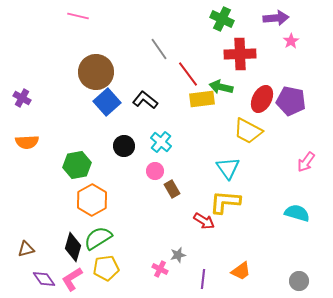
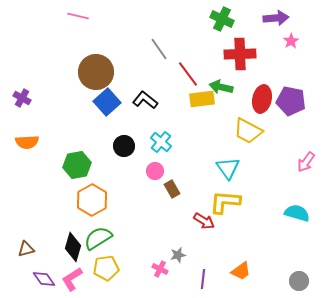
red ellipse: rotated 16 degrees counterclockwise
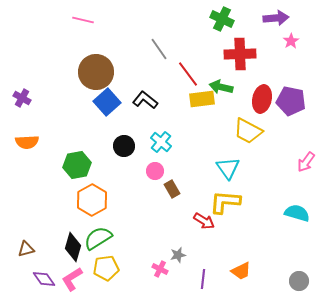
pink line: moved 5 px right, 4 px down
orange trapezoid: rotated 10 degrees clockwise
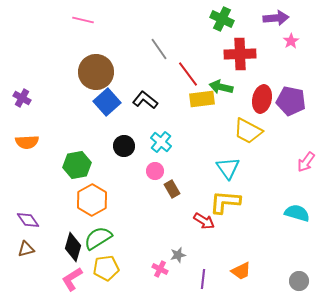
purple diamond: moved 16 px left, 59 px up
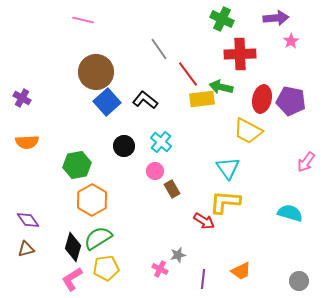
cyan semicircle: moved 7 px left
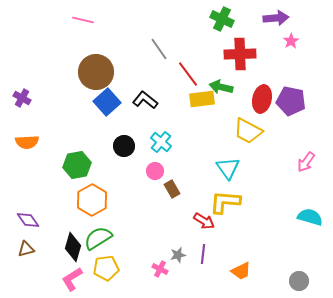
cyan semicircle: moved 20 px right, 4 px down
purple line: moved 25 px up
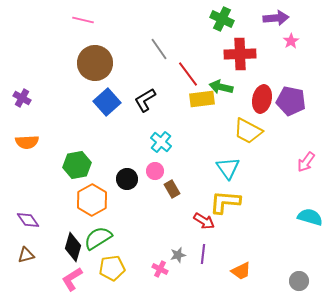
brown circle: moved 1 px left, 9 px up
black L-shape: rotated 70 degrees counterclockwise
black circle: moved 3 px right, 33 px down
brown triangle: moved 6 px down
yellow pentagon: moved 6 px right
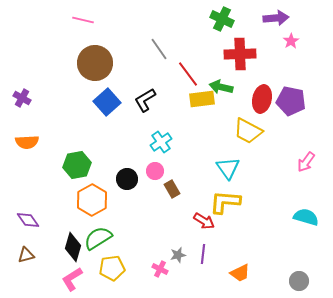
cyan cross: rotated 15 degrees clockwise
cyan semicircle: moved 4 px left
orange trapezoid: moved 1 px left, 2 px down
